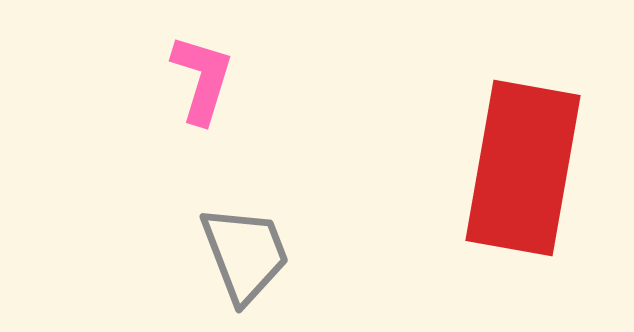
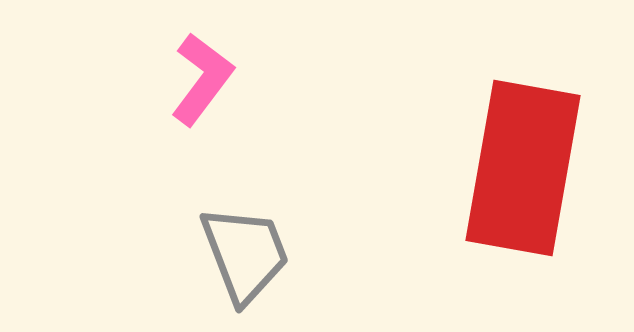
pink L-shape: rotated 20 degrees clockwise
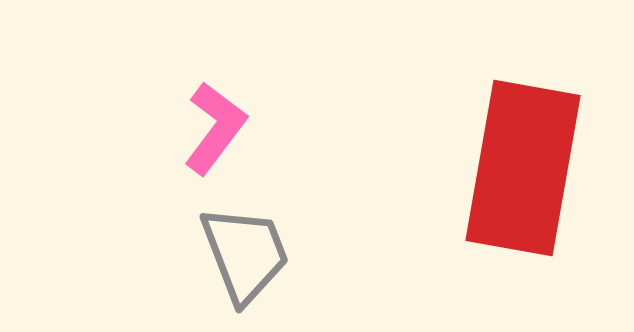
pink L-shape: moved 13 px right, 49 px down
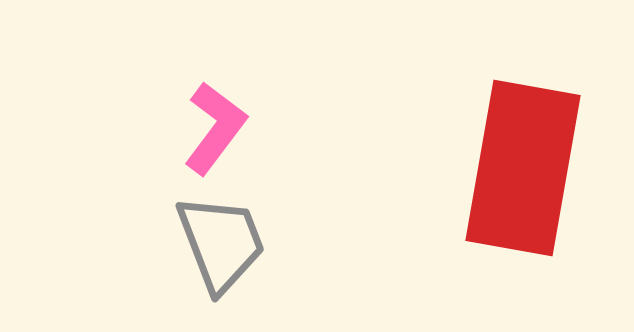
gray trapezoid: moved 24 px left, 11 px up
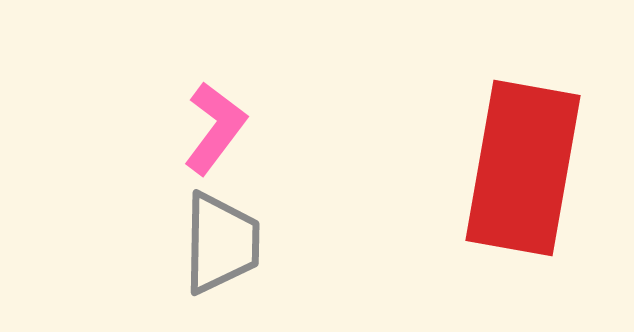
gray trapezoid: rotated 22 degrees clockwise
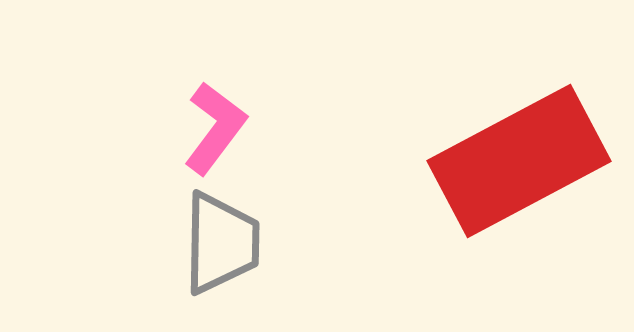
red rectangle: moved 4 px left, 7 px up; rotated 52 degrees clockwise
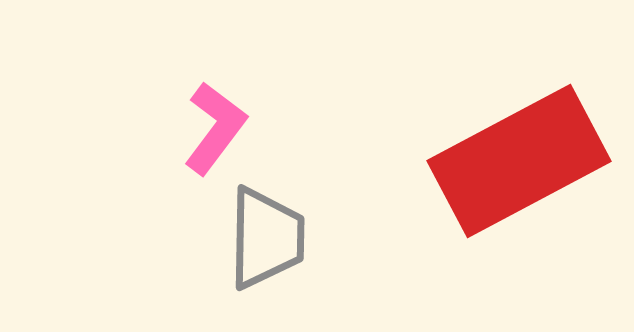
gray trapezoid: moved 45 px right, 5 px up
